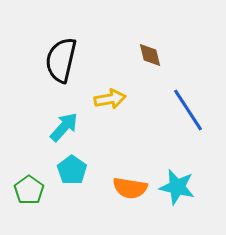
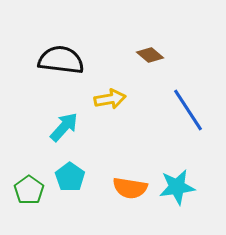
brown diamond: rotated 36 degrees counterclockwise
black semicircle: rotated 84 degrees clockwise
cyan pentagon: moved 2 px left, 7 px down
cyan star: rotated 21 degrees counterclockwise
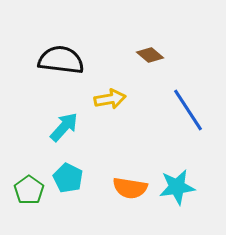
cyan pentagon: moved 2 px left, 1 px down; rotated 8 degrees counterclockwise
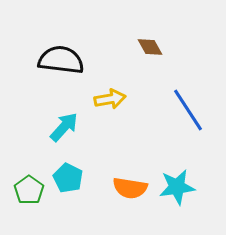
brown diamond: moved 8 px up; rotated 20 degrees clockwise
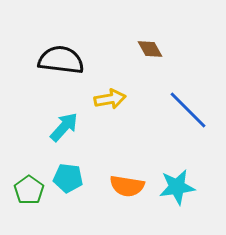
brown diamond: moved 2 px down
blue line: rotated 12 degrees counterclockwise
cyan pentagon: rotated 20 degrees counterclockwise
orange semicircle: moved 3 px left, 2 px up
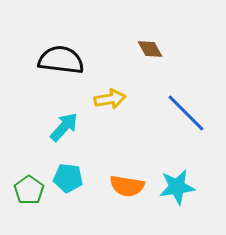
blue line: moved 2 px left, 3 px down
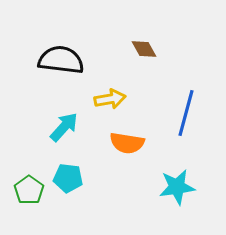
brown diamond: moved 6 px left
blue line: rotated 60 degrees clockwise
orange semicircle: moved 43 px up
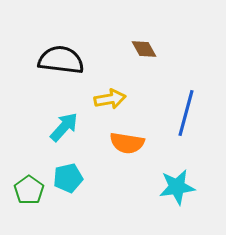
cyan pentagon: rotated 20 degrees counterclockwise
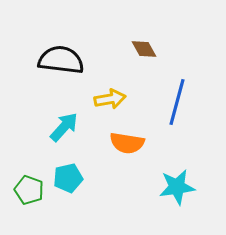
blue line: moved 9 px left, 11 px up
green pentagon: rotated 16 degrees counterclockwise
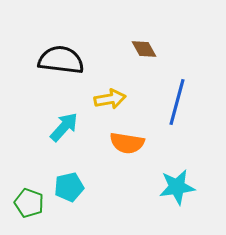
cyan pentagon: moved 1 px right, 9 px down
green pentagon: moved 13 px down
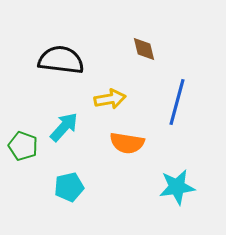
brown diamond: rotated 16 degrees clockwise
green pentagon: moved 6 px left, 57 px up
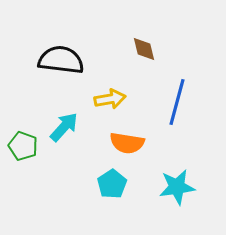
cyan pentagon: moved 43 px right, 3 px up; rotated 20 degrees counterclockwise
